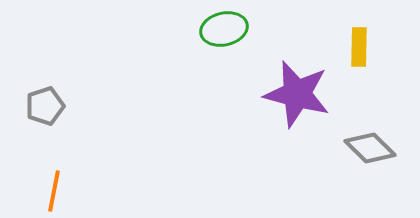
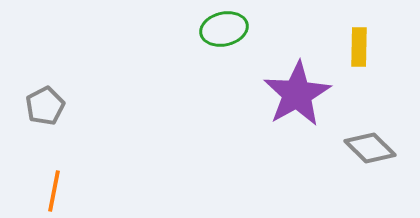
purple star: rotated 28 degrees clockwise
gray pentagon: rotated 9 degrees counterclockwise
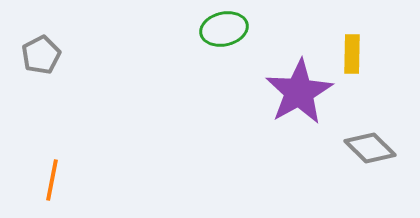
yellow rectangle: moved 7 px left, 7 px down
purple star: moved 2 px right, 2 px up
gray pentagon: moved 4 px left, 51 px up
orange line: moved 2 px left, 11 px up
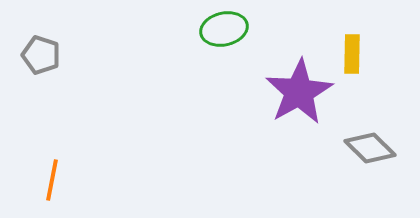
gray pentagon: rotated 27 degrees counterclockwise
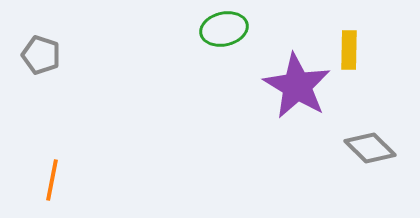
yellow rectangle: moved 3 px left, 4 px up
purple star: moved 2 px left, 6 px up; rotated 12 degrees counterclockwise
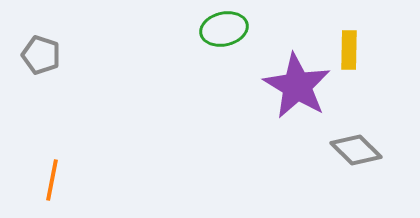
gray diamond: moved 14 px left, 2 px down
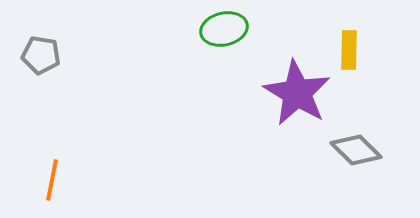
gray pentagon: rotated 9 degrees counterclockwise
purple star: moved 7 px down
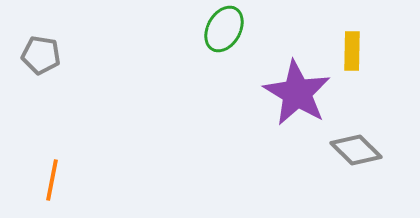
green ellipse: rotated 48 degrees counterclockwise
yellow rectangle: moved 3 px right, 1 px down
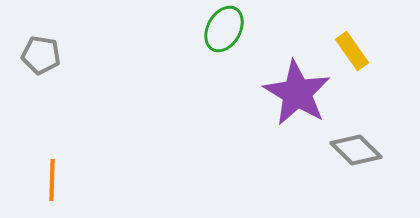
yellow rectangle: rotated 36 degrees counterclockwise
orange line: rotated 9 degrees counterclockwise
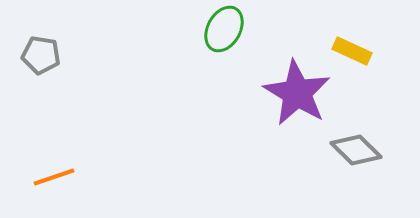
yellow rectangle: rotated 30 degrees counterclockwise
orange line: moved 2 px right, 3 px up; rotated 69 degrees clockwise
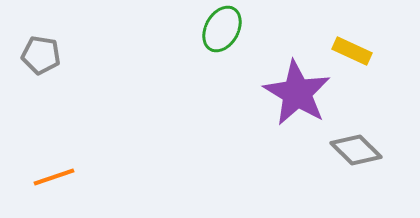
green ellipse: moved 2 px left
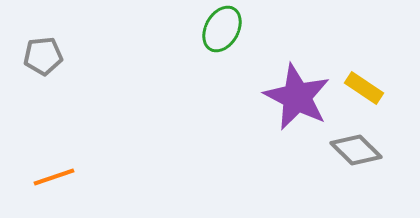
yellow rectangle: moved 12 px right, 37 px down; rotated 9 degrees clockwise
gray pentagon: moved 2 px right, 1 px down; rotated 15 degrees counterclockwise
purple star: moved 4 px down; rotated 4 degrees counterclockwise
